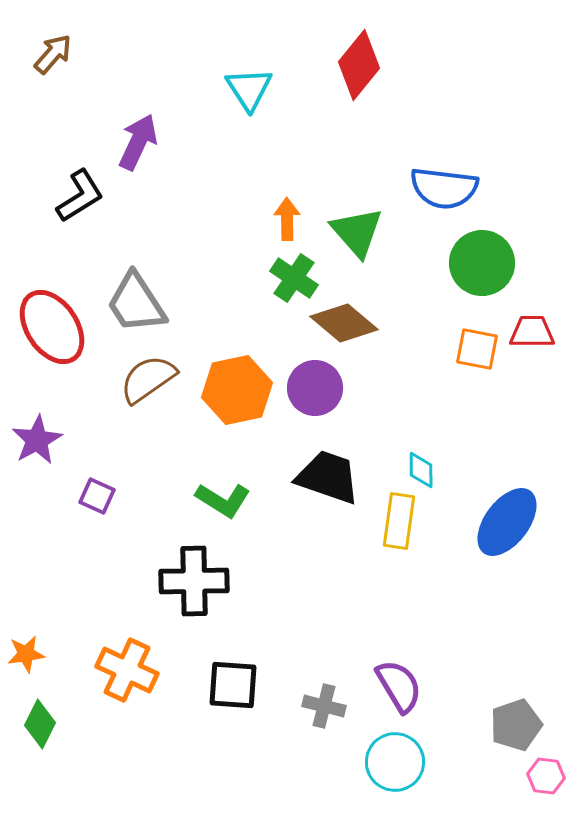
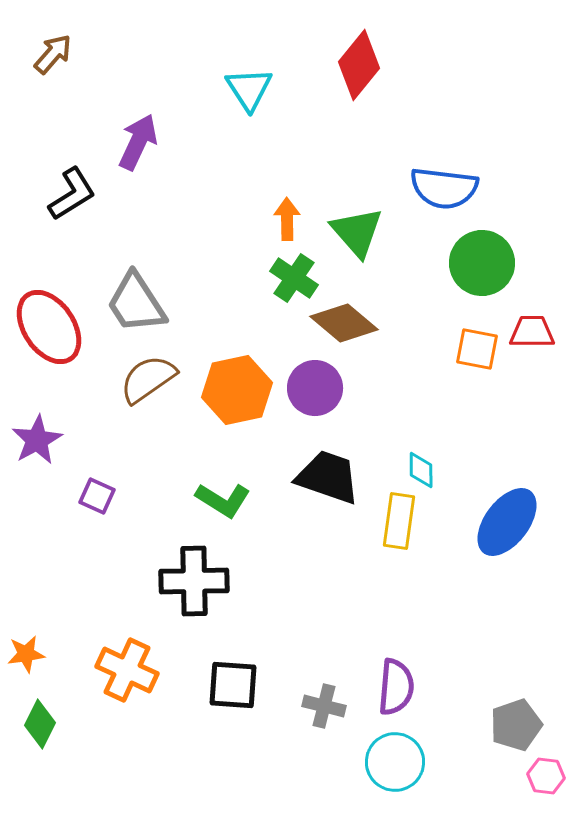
black L-shape: moved 8 px left, 2 px up
red ellipse: moved 3 px left
purple semicircle: moved 3 px left, 1 px down; rotated 36 degrees clockwise
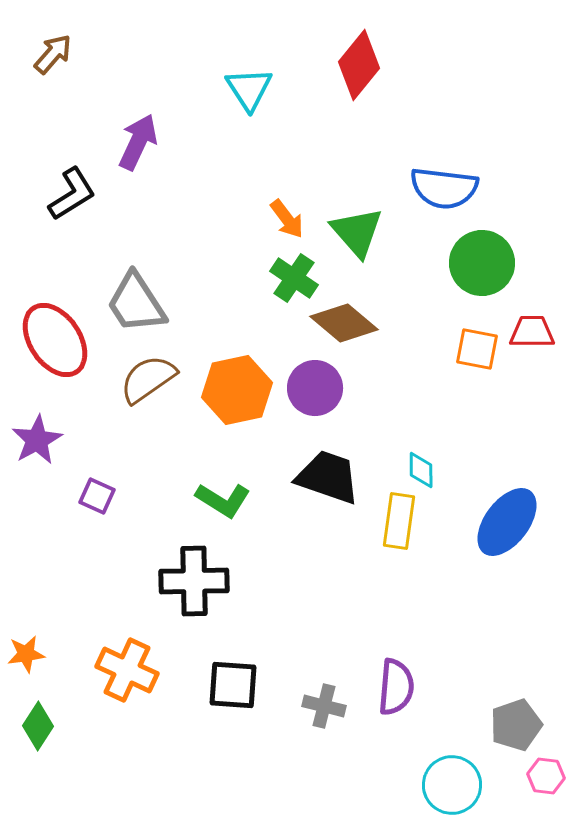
orange arrow: rotated 144 degrees clockwise
red ellipse: moved 6 px right, 13 px down
green diamond: moved 2 px left, 2 px down; rotated 6 degrees clockwise
cyan circle: moved 57 px right, 23 px down
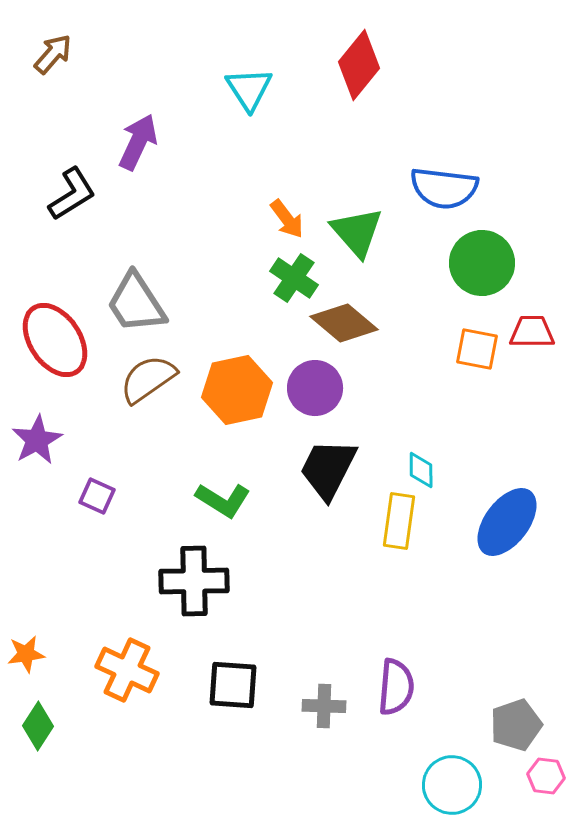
black trapezoid: moved 8 px up; rotated 82 degrees counterclockwise
gray cross: rotated 12 degrees counterclockwise
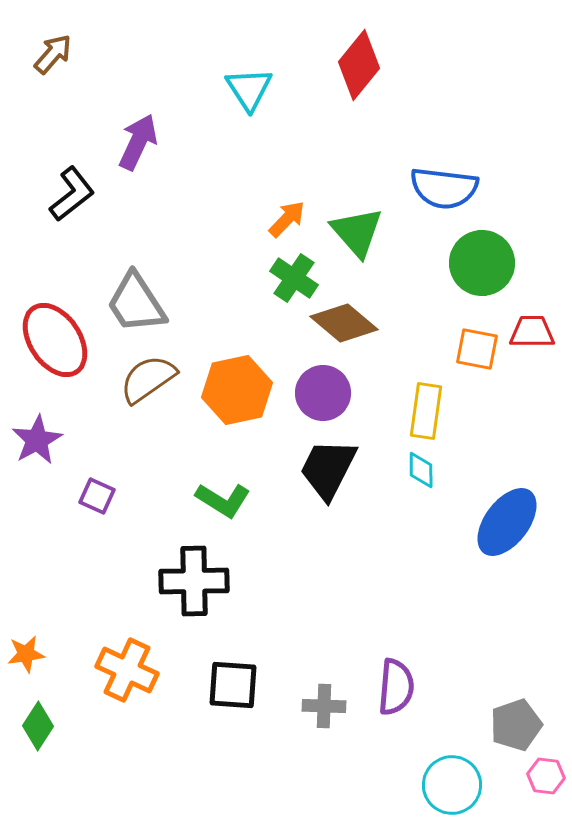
black L-shape: rotated 6 degrees counterclockwise
orange arrow: rotated 99 degrees counterclockwise
purple circle: moved 8 px right, 5 px down
yellow rectangle: moved 27 px right, 110 px up
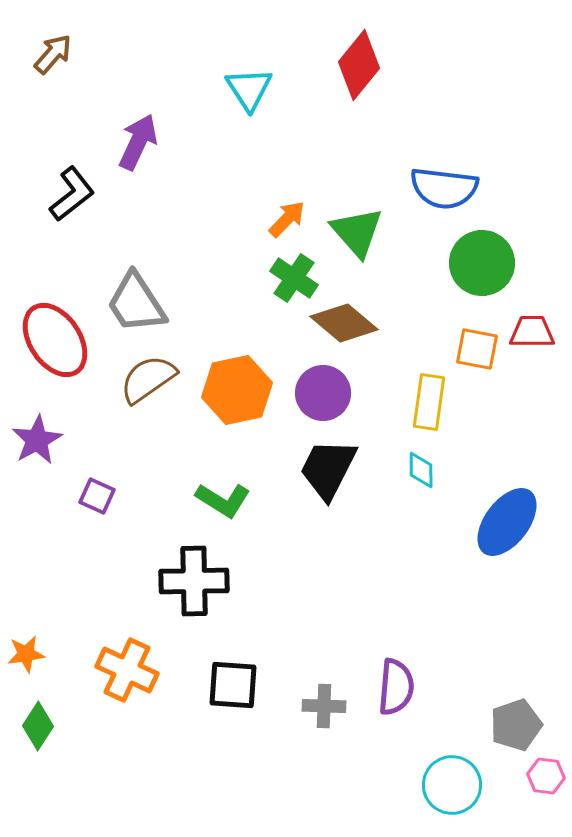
yellow rectangle: moved 3 px right, 9 px up
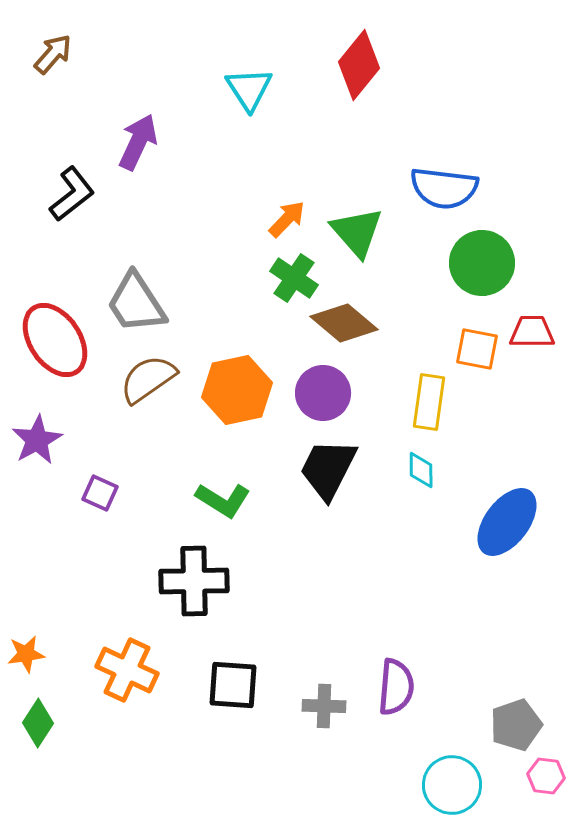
purple square: moved 3 px right, 3 px up
green diamond: moved 3 px up
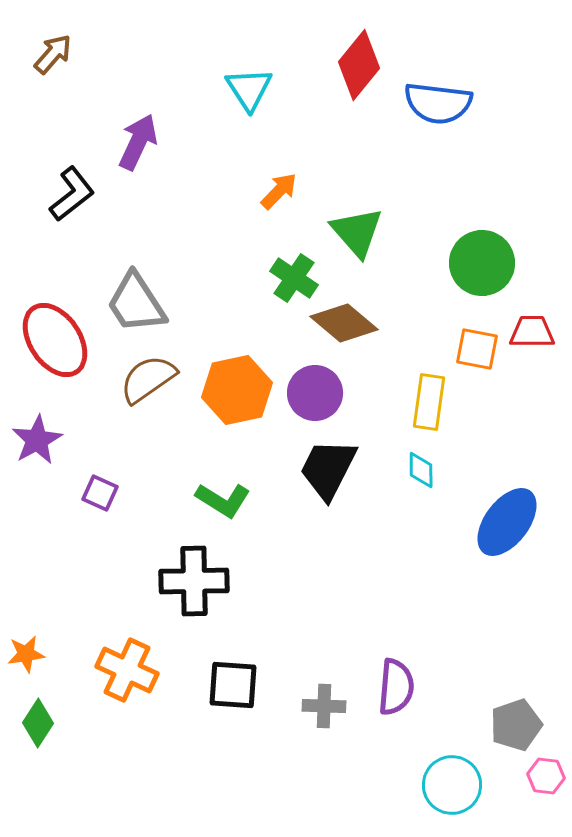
blue semicircle: moved 6 px left, 85 px up
orange arrow: moved 8 px left, 28 px up
purple circle: moved 8 px left
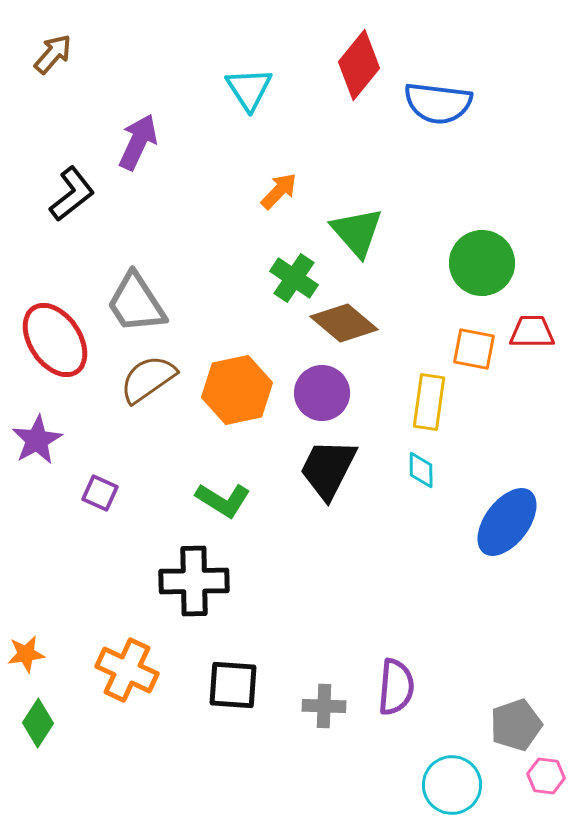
orange square: moved 3 px left
purple circle: moved 7 px right
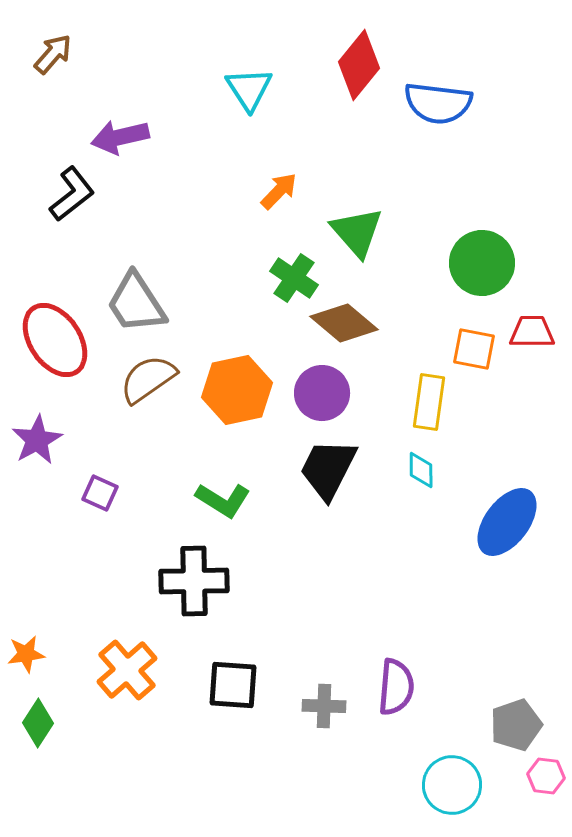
purple arrow: moved 18 px left, 5 px up; rotated 128 degrees counterclockwise
orange cross: rotated 24 degrees clockwise
